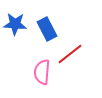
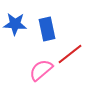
blue rectangle: rotated 15 degrees clockwise
pink semicircle: moved 1 px left, 2 px up; rotated 45 degrees clockwise
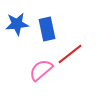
blue star: moved 2 px right; rotated 10 degrees counterclockwise
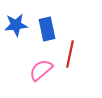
blue star: moved 1 px left, 1 px down
red line: rotated 40 degrees counterclockwise
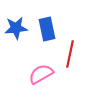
blue star: moved 3 px down
pink semicircle: moved 4 px down; rotated 10 degrees clockwise
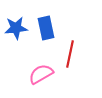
blue rectangle: moved 1 px left, 1 px up
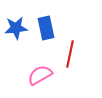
pink semicircle: moved 1 px left, 1 px down
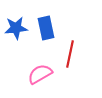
pink semicircle: moved 1 px up
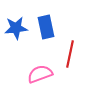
blue rectangle: moved 1 px up
pink semicircle: rotated 10 degrees clockwise
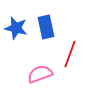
blue star: rotated 20 degrees clockwise
red line: rotated 8 degrees clockwise
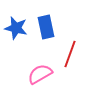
pink semicircle: rotated 10 degrees counterclockwise
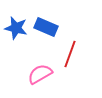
blue rectangle: rotated 55 degrees counterclockwise
